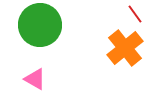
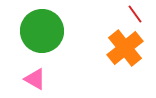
green circle: moved 2 px right, 6 px down
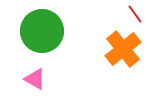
orange cross: moved 2 px left, 1 px down
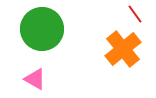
green circle: moved 2 px up
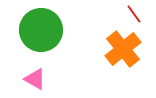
red line: moved 1 px left
green circle: moved 1 px left, 1 px down
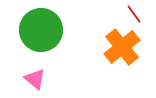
orange cross: moved 1 px left, 2 px up
pink triangle: rotated 10 degrees clockwise
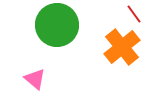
green circle: moved 16 px right, 5 px up
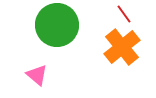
red line: moved 10 px left
pink triangle: moved 2 px right, 4 px up
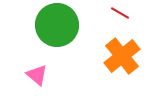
red line: moved 4 px left, 1 px up; rotated 24 degrees counterclockwise
orange cross: moved 9 px down
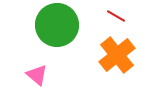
red line: moved 4 px left, 3 px down
orange cross: moved 5 px left, 1 px up
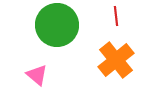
red line: rotated 54 degrees clockwise
orange cross: moved 1 px left, 5 px down
